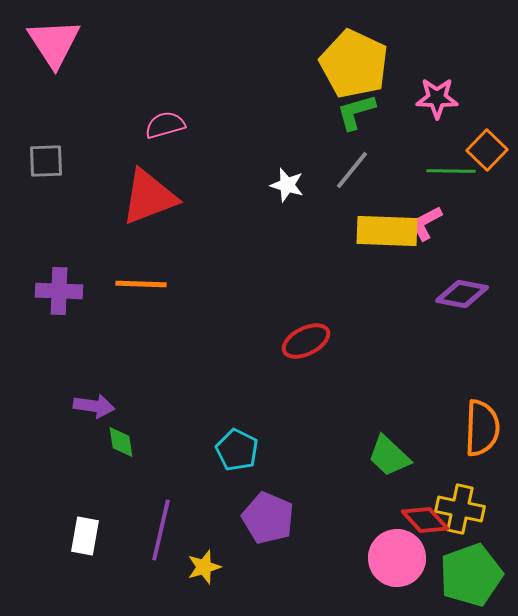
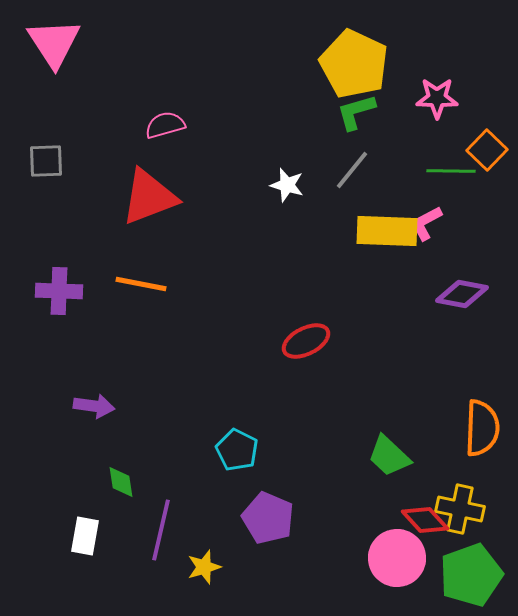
orange line: rotated 9 degrees clockwise
green diamond: moved 40 px down
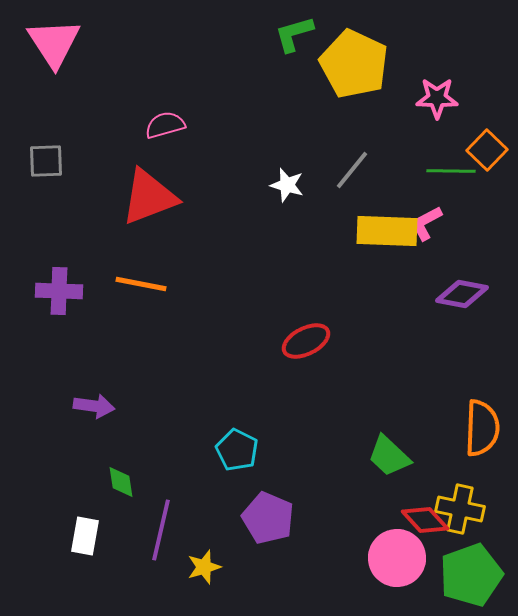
green L-shape: moved 62 px left, 78 px up
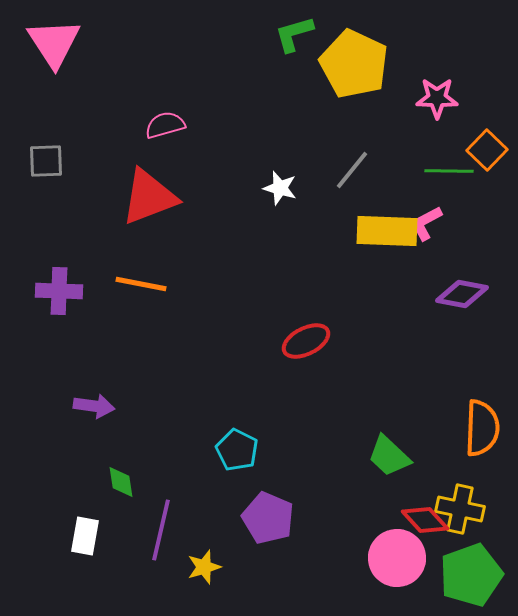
green line: moved 2 px left
white star: moved 7 px left, 3 px down
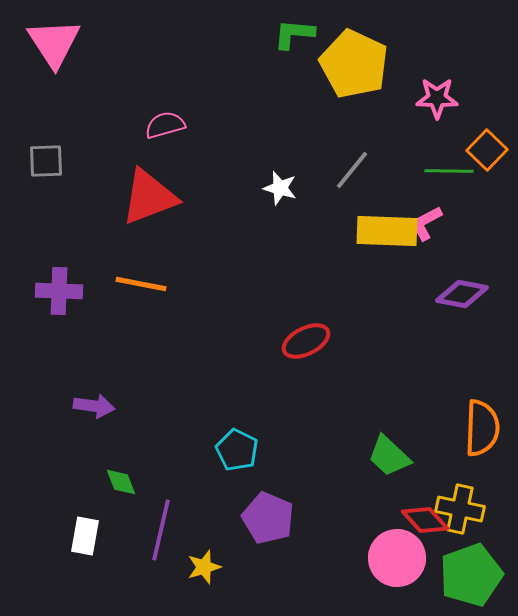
green L-shape: rotated 21 degrees clockwise
green diamond: rotated 12 degrees counterclockwise
